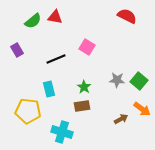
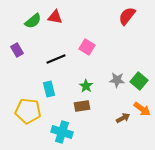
red semicircle: rotated 78 degrees counterclockwise
green star: moved 2 px right, 1 px up
brown arrow: moved 2 px right, 1 px up
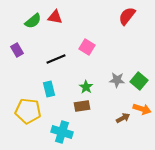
green star: moved 1 px down
orange arrow: rotated 18 degrees counterclockwise
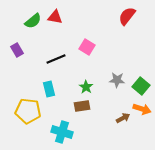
green square: moved 2 px right, 5 px down
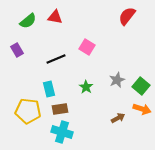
green semicircle: moved 5 px left
gray star: rotated 28 degrees counterclockwise
brown rectangle: moved 22 px left, 3 px down
brown arrow: moved 5 px left
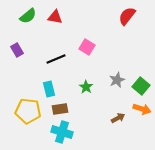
green semicircle: moved 5 px up
